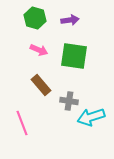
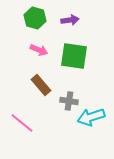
pink line: rotated 30 degrees counterclockwise
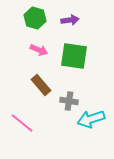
cyan arrow: moved 2 px down
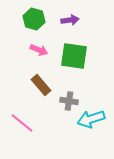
green hexagon: moved 1 px left, 1 px down
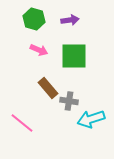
green square: rotated 8 degrees counterclockwise
brown rectangle: moved 7 px right, 3 px down
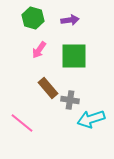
green hexagon: moved 1 px left, 1 px up
pink arrow: rotated 102 degrees clockwise
gray cross: moved 1 px right, 1 px up
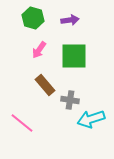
brown rectangle: moved 3 px left, 3 px up
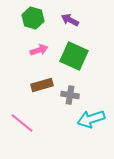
purple arrow: rotated 144 degrees counterclockwise
pink arrow: rotated 144 degrees counterclockwise
green square: rotated 24 degrees clockwise
brown rectangle: moved 3 px left; rotated 65 degrees counterclockwise
gray cross: moved 5 px up
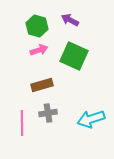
green hexagon: moved 4 px right, 8 px down
gray cross: moved 22 px left, 18 px down; rotated 18 degrees counterclockwise
pink line: rotated 50 degrees clockwise
